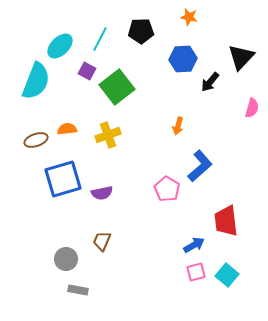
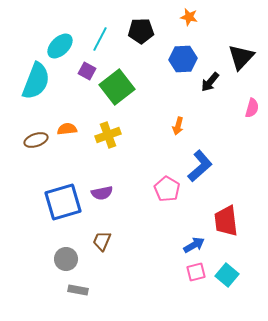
blue square: moved 23 px down
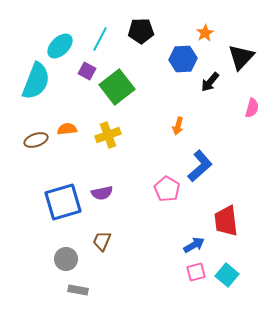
orange star: moved 16 px right, 16 px down; rotated 30 degrees clockwise
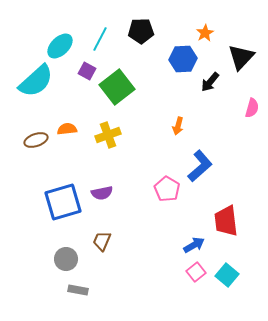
cyan semicircle: rotated 27 degrees clockwise
pink square: rotated 24 degrees counterclockwise
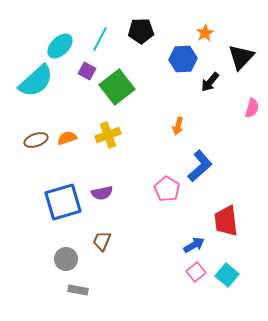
orange semicircle: moved 9 px down; rotated 12 degrees counterclockwise
